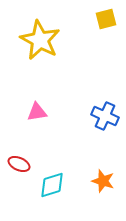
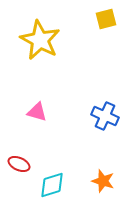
pink triangle: rotated 25 degrees clockwise
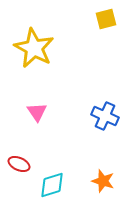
yellow star: moved 6 px left, 8 px down
pink triangle: rotated 40 degrees clockwise
